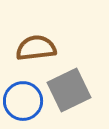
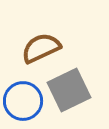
brown semicircle: moved 5 px right; rotated 18 degrees counterclockwise
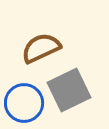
blue circle: moved 1 px right, 2 px down
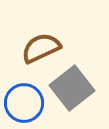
gray square: moved 3 px right, 2 px up; rotated 12 degrees counterclockwise
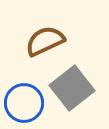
brown semicircle: moved 4 px right, 7 px up
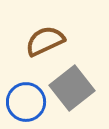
blue circle: moved 2 px right, 1 px up
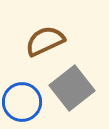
blue circle: moved 4 px left
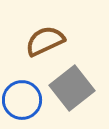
blue circle: moved 2 px up
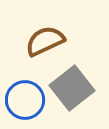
blue circle: moved 3 px right
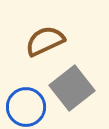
blue circle: moved 1 px right, 7 px down
